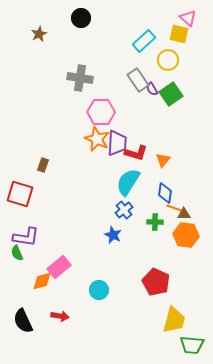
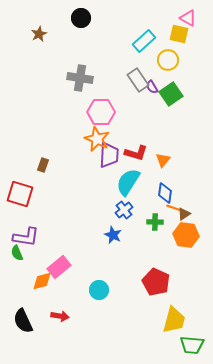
pink triangle: rotated 12 degrees counterclockwise
purple semicircle: moved 2 px up
purple trapezoid: moved 8 px left, 12 px down
brown triangle: rotated 32 degrees counterclockwise
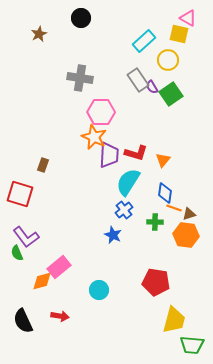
orange star: moved 3 px left, 2 px up
brown triangle: moved 5 px right; rotated 16 degrees clockwise
purple L-shape: rotated 44 degrees clockwise
red pentagon: rotated 16 degrees counterclockwise
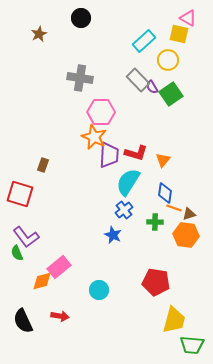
gray rectangle: rotated 10 degrees counterclockwise
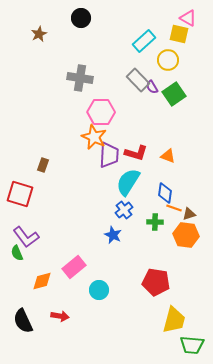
green square: moved 3 px right
orange triangle: moved 5 px right, 4 px up; rotated 49 degrees counterclockwise
pink rectangle: moved 15 px right
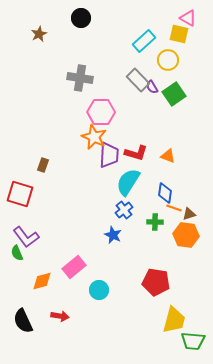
green trapezoid: moved 1 px right, 4 px up
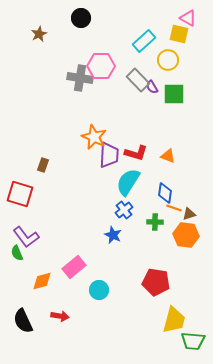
green square: rotated 35 degrees clockwise
pink hexagon: moved 46 px up
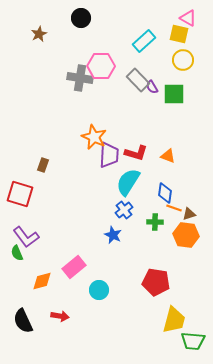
yellow circle: moved 15 px right
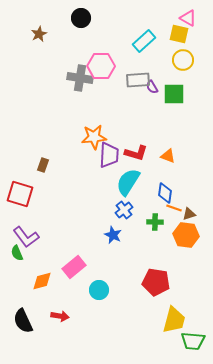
gray rectangle: rotated 50 degrees counterclockwise
orange star: rotated 30 degrees counterclockwise
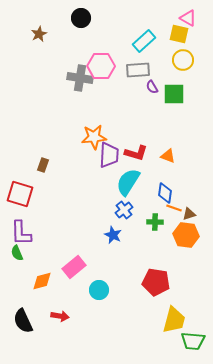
gray rectangle: moved 10 px up
purple L-shape: moved 5 px left, 4 px up; rotated 36 degrees clockwise
